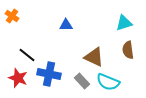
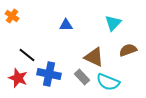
cyan triangle: moved 11 px left; rotated 30 degrees counterclockwise
brown semicircle: rotated 78 degrees clockwise
gray rectangle: moved 4 px up
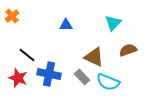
orange cross: rotated 16 degrees clockwise
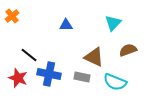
black line: moved 2 px right
gray rectangle: rotated 35 degrees counterclockwise
cyan semicircle: moved 7 px right
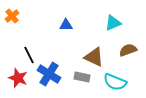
cyan triangle: rotated 24 degrees clockwise
black line: rotated 24 degrees clockwise
blue cross: rotated 20 degrees clockwise
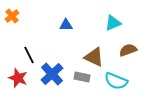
blue cross: moved 3 px right; rotated 15 degrees clockwise
cyan semicircle: moved 1 px right, 1 px up
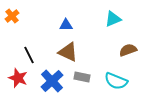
cyan triangle: moved 4 px up
brown triangle: moved 26 px left, 5 px up
blue cross: moved 7 px down
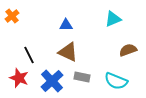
red star: moved 1 px right
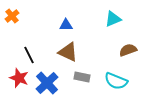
blue cross: moved 5 px left, 2 px down
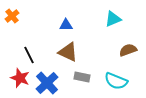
red star: moved 1 px right
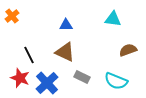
cyan triangle: rotated 30 degrees clockwise
brown triangle: moved 3 px left
gray rectangle: rotated 14 degrees clockwise
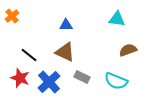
cyan triangle: moved 4 px right
black line: rotated 24 degrees counterclockwise
blue cross: moved 2 px right, 1 px up
